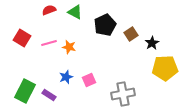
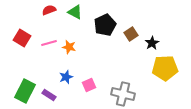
pink square: moved 5 px down
gray cross: rotated 25 degrees clockwise
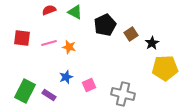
red square: rotated 24 degrees counterclockwise
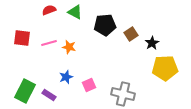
black pentagon: rotated 20 degrees clockwise
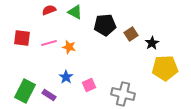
blue star: rotated 16 degrees counterclockwise
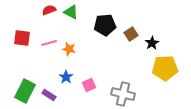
green triangle: moved 4 px left
orange star: moved 2 px down
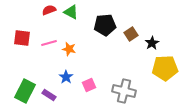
gray cross: moved 1 px right, 3 px up
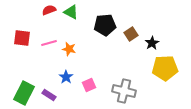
green rectangle: moved 1 px left, 2 px down
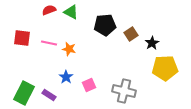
pink line: rotated 28 degrees clockwise
